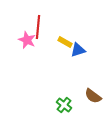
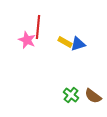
blue triangle: moved 6 px up
green cross: moved 7 px right, 10 px up
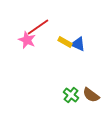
red line: rotated 50 degrees clockwise
blue triangle: rotated 42 degrees clockwise
brown semicircle: moved 2 px left, 1 px up
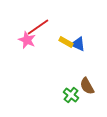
yellow rectangle: moved 1 px right
brown semicircle: moved 4 px left, 9 px up; rotated 24 degrees clockwise
